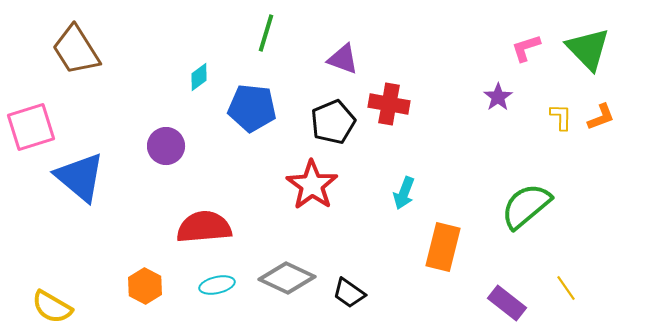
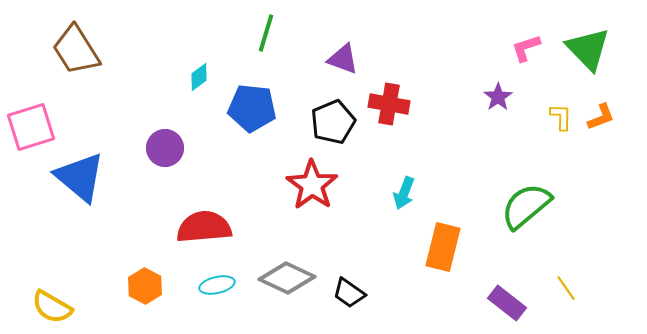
purple circle: moved 1 px left, 2 px down
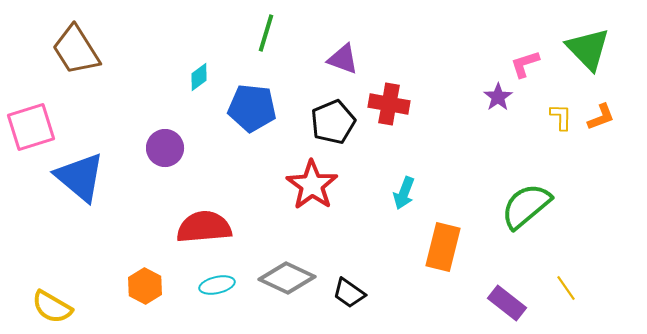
pink L-shape: moved 1 px left, 16 px down
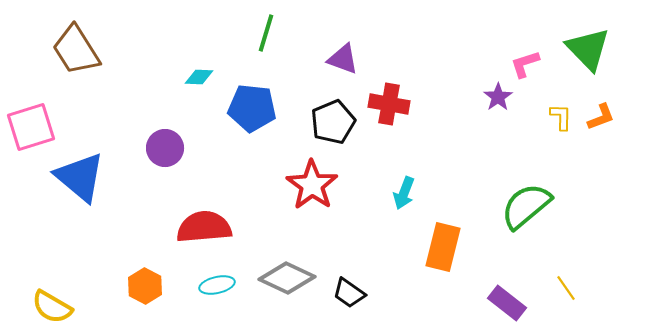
cyan diamond: rotated 40 degrees clockwise
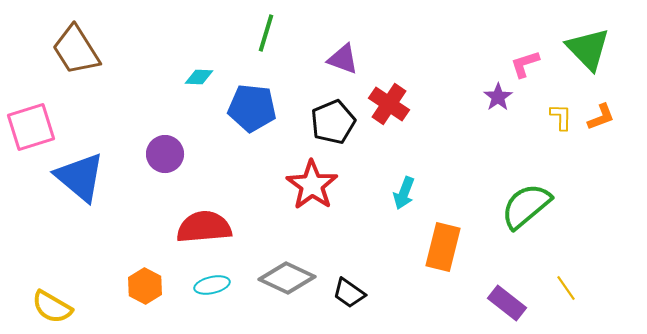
red cross: rotated 24 degrees clockwise
purple circle: moved 6 px down
cyan ellipse: moved 5 px left
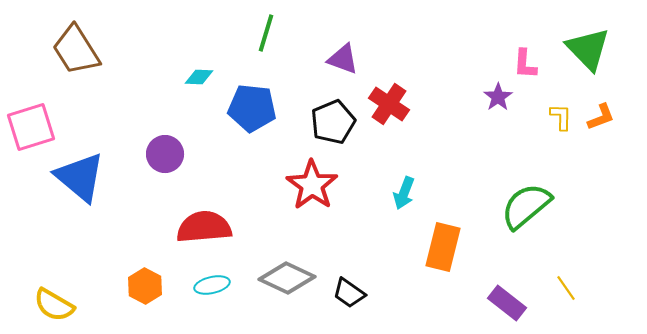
pink L-shape: rotated 68 degrees counterclockwise
yellow semicircle: moved 2 px right, 2 px up
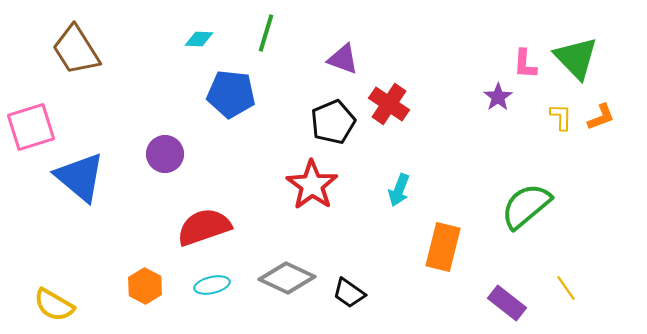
green triangle: moved 12 px left, 9 px down
cyan diamond: moved 38 px up
blue pentagon: moved 21 px left, 14 px up
cyan arrow: moved 5 px left, 3 px up
red semicircle: rotated 14 degrees counterclockwise
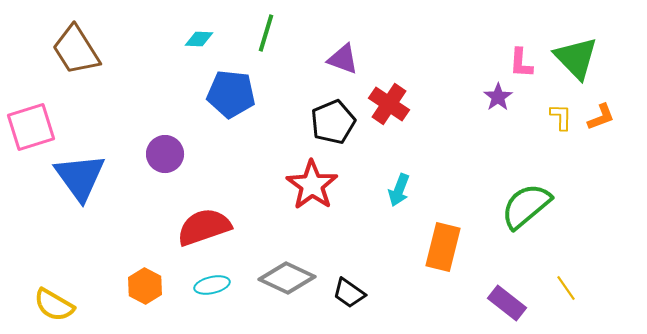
pink L-shape: moved 4 px left, 1 px up
blue triangle: rotated 14 degrees clockwise
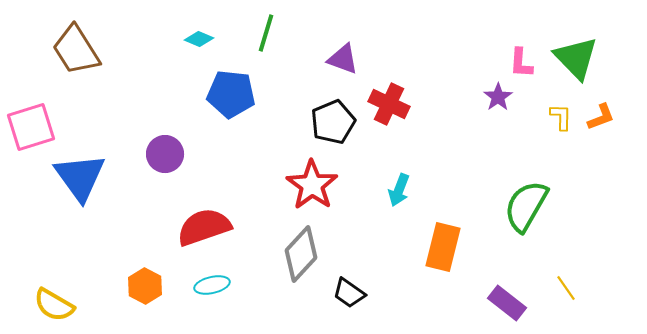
cyan diamond: rotated 20 degrees clockwise
red cross: rotated 9 degrees counterclockwise
green semicircle: rotated 20 degrees counterclockwise
gray diamond: moved 14 px right, 24 px up; rotated 72 degrees counterclockwise
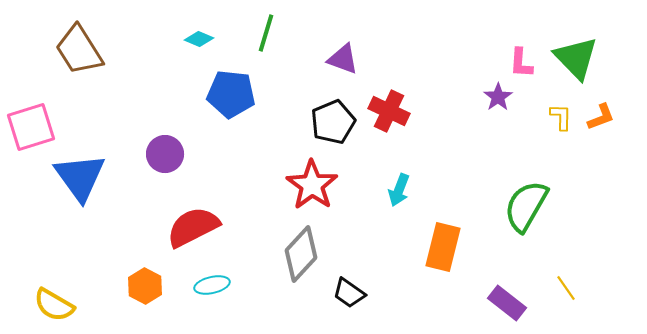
brown trapezoid: moved 3 px right
red cross: moved 7 px down
red semicircle: moved 11 px left; rotated 8 degrees counterclockwise
